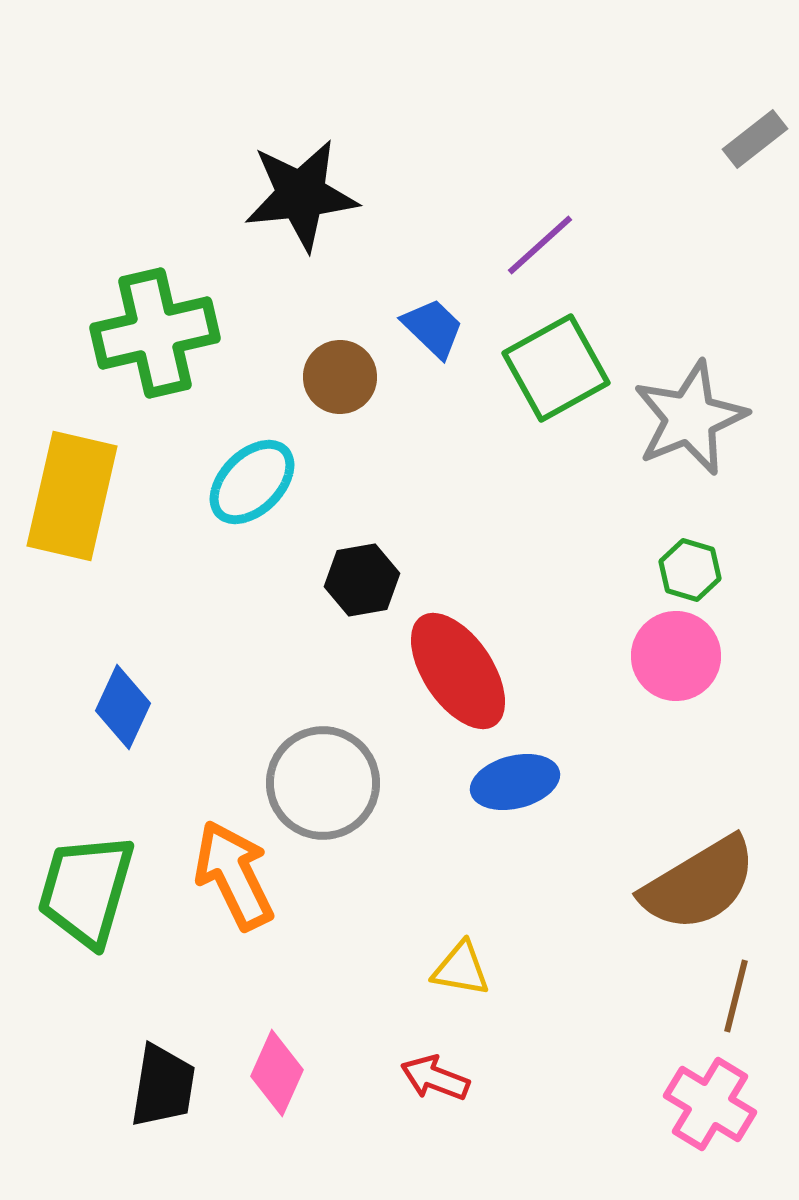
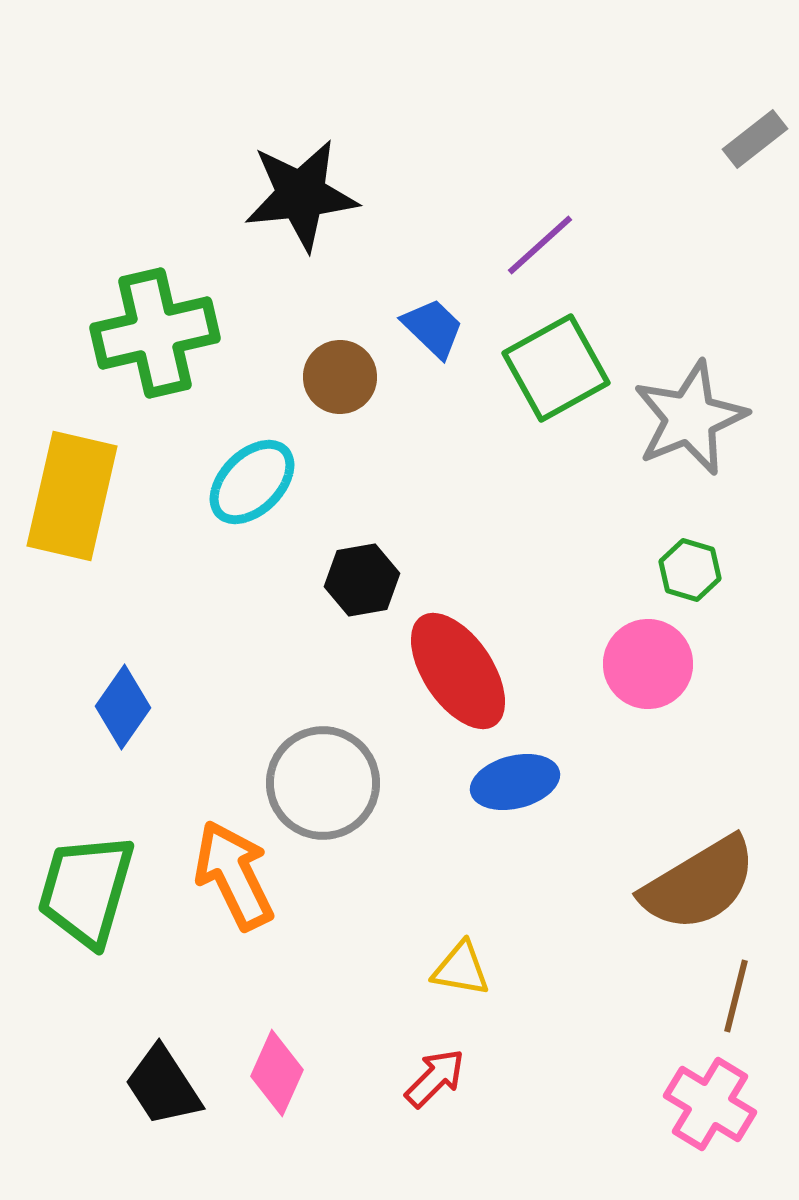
pink circle: moved 28 px left, 8 px down
blue diamond: rotated 10 degrees clockwise
red arrow: rotated 114 degrees clockwise
black trapezoid: rotated 138 degrees clockwise
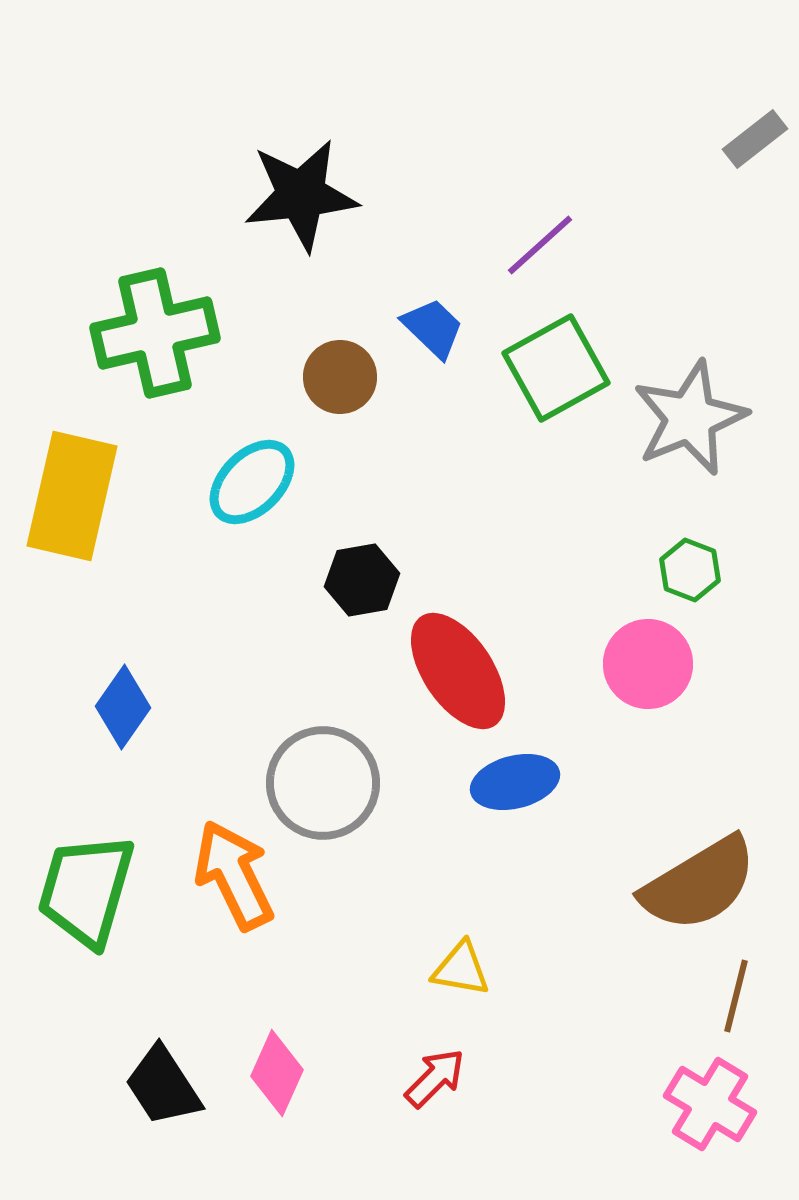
green hexagon: rotated 4 degrees clockwise
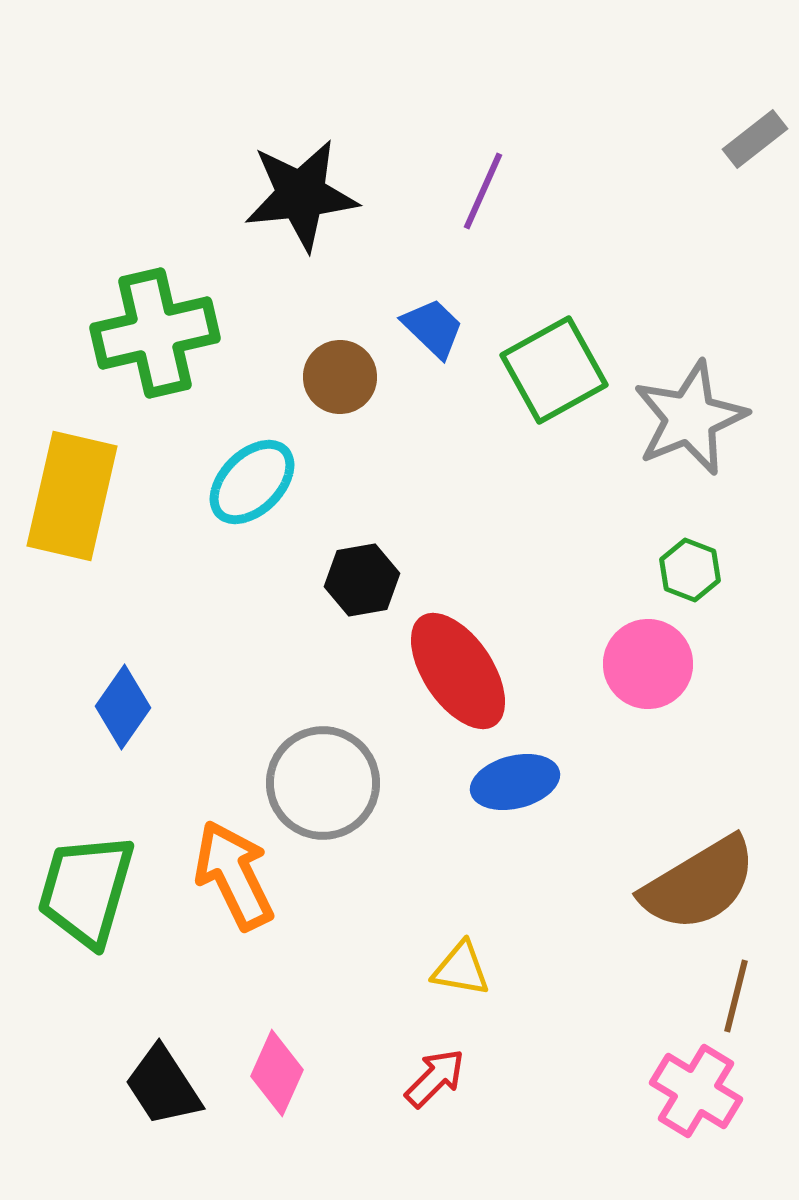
purple line: moved 57 px left, 54 px up; rotated 24 degrees counterclockwise
green square: moved 2 px left, 2 px down
pink cross: moved 14 px left, 13 px up
